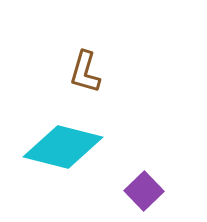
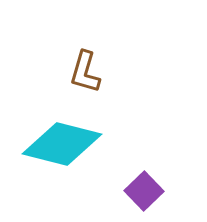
cyan diamond: moved 1 px left, 3 px up
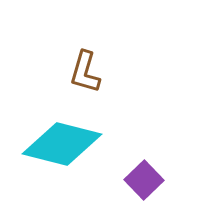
purple square: moved 11 px up
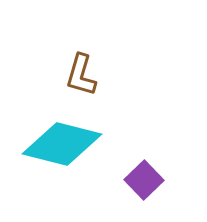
brown L-shape: moved 4 px left, 3 px down
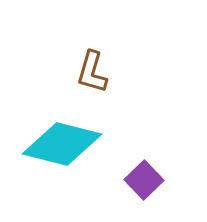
brown L-shape: moved 11 px right, 3 px up
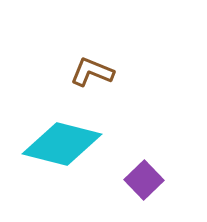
brown L-shape: rotated 96 degrees clockwise
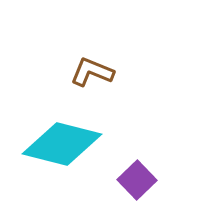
purple square: moved 7 px left
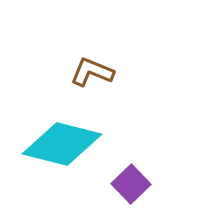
purple square: moved 6 px left, 4 px down
